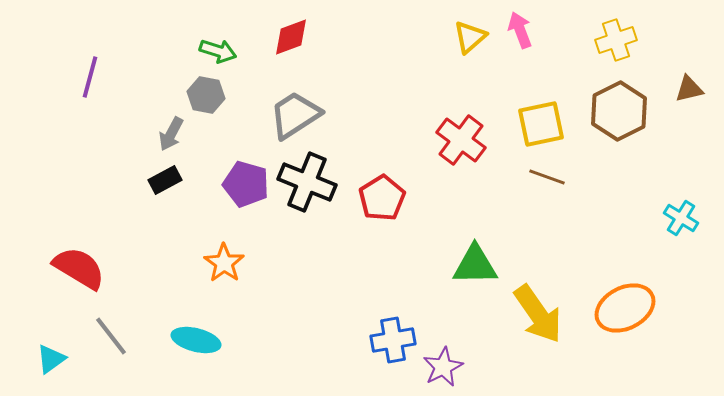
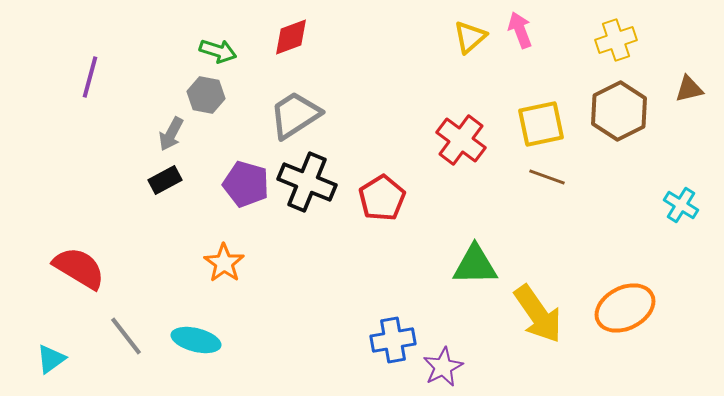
cyan cross: moved 13 px up
gray line: moved 15 px right
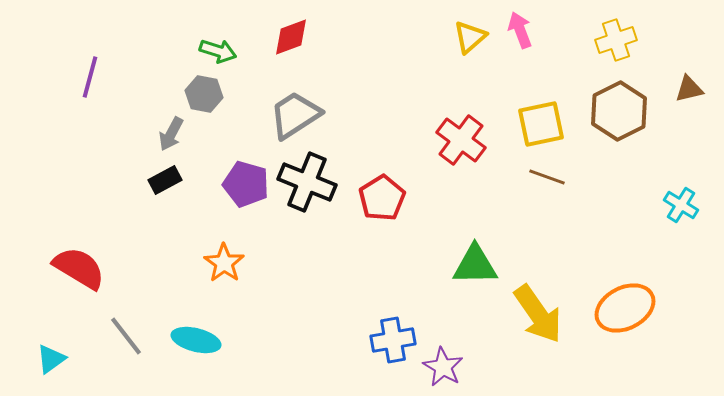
gray hexagon: moved 2 px left, 1 px up
purple star: rotated 15 degrees counterclockwise
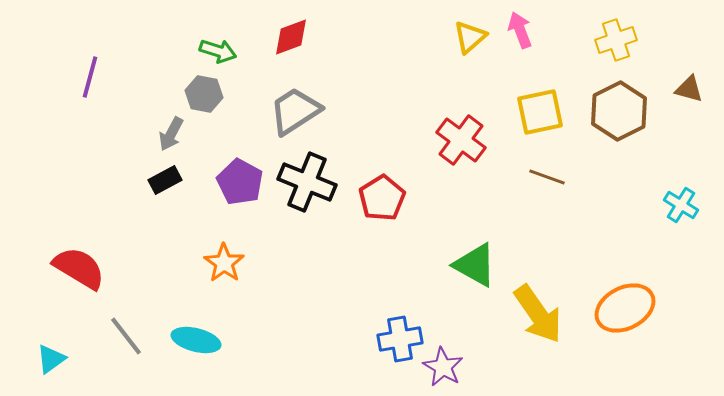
brown triangle: rotated 28 degrees clockwise
gray trapezoid: moved 4 px up
yellow square: moved 1 px left, 12 px up
purple pentagon: moved 6 px left, 2 px up; rotated 12 degrees clockwise
green triangle: rotated 30 degrees clockwise
blue cross: moved 7 px right, 1 px up
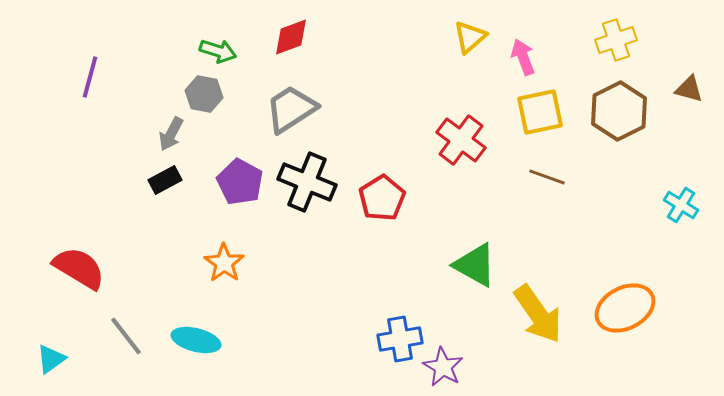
pink arrow: moved 3 px right, 27 px down
gray trapezoid: moved 4 px left, 2 px up
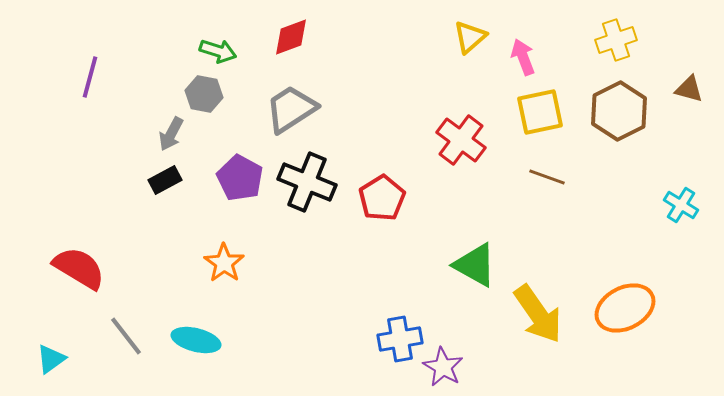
purple pentagon: moved 4 px up
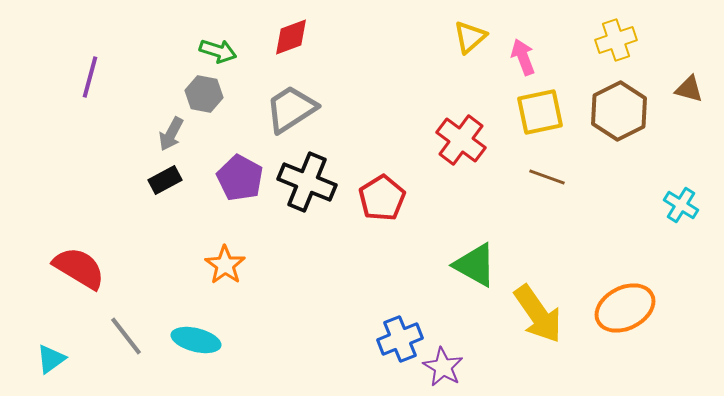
orange star: moved 1 px right, 2 px down
blue cross: rotated 12 degrees counterclockwise
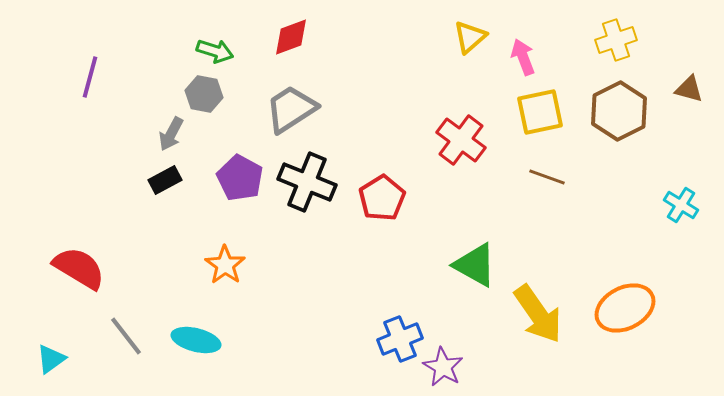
green arrow: moved 3 px left
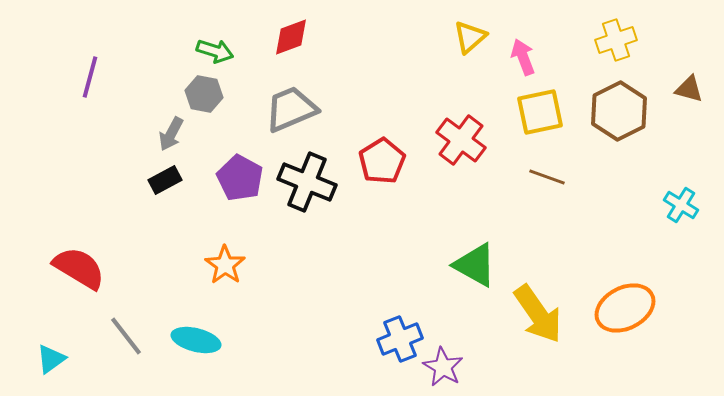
gray trapezoid: rotated 10 degrees clockwise
red pentagon: moved 37 px up
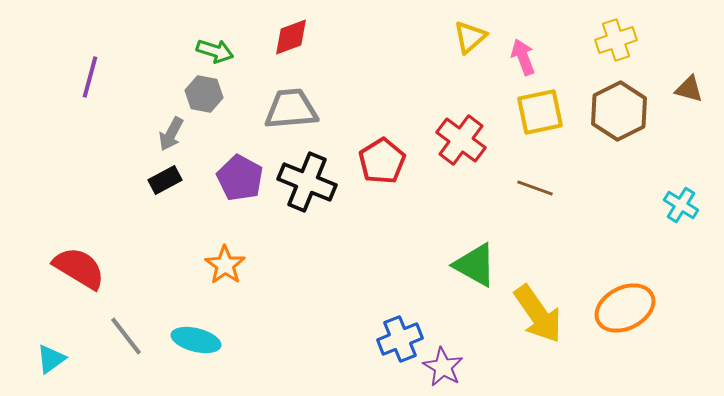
gray trapezoid: rotated 18 degrees clockwise
brown line: moved 12 px left, 11 px down
